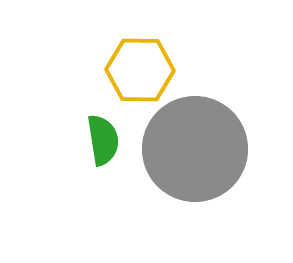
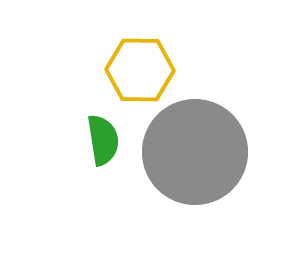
gray circle: moved 3 px down
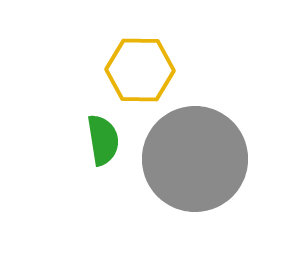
gray circle: moved 7 px down
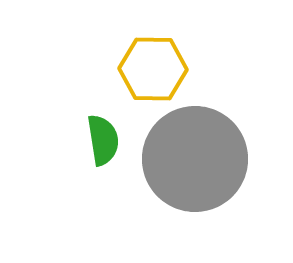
yellow hexagon: moved 13 px right, 1 px up
